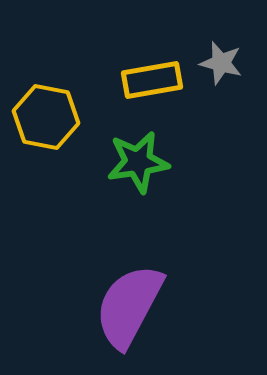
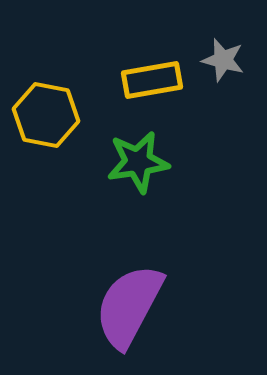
gray star: moved 2 px right, 3 px up
yellow hexagon: moved 2 px up
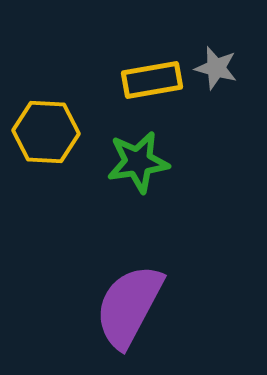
gray star: moved 7 px left, 8 px down
yellow hexagon: moved 17 px down; rotated 8 degrees counterclockwise
